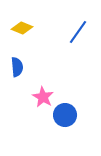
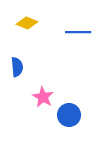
yellow diamond: moved 5 px right, 5 px up
blue line: rotated 55 degrees clockwise
blue circle: moved 4 px right
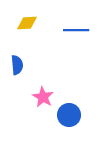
yellow diamond: rotated 25 degrees counterclockwise
blue line: moved 2 px left, 2 px up
blue semicircle: moved 2 px up
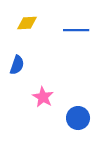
blue semicircle: rotated 24 degrees clockwise
blue circle: moved 9 px right, 3 px down
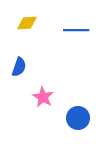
blue semicircle: moved 2 px right, 2 px down
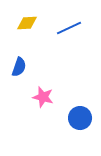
blue line: moved 7 px left, 2 px up; rotated 25 degrees counterclockwise
pink star: rotated 15 degrees counterclockwise
blue circle: moved 2 px right
